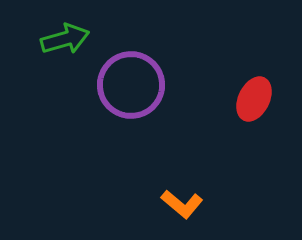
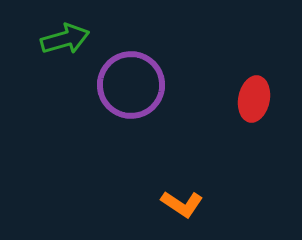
red ellipse: rotated 15 degrees counterclockwise
orange L-shape: rotated 6 degrees counterclockwise
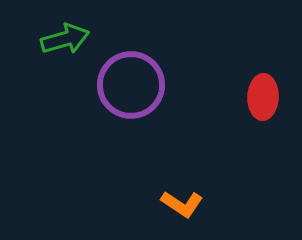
red ellipse: moved 9 px right, 2 px up; rotated 9 degrees counterclockwise
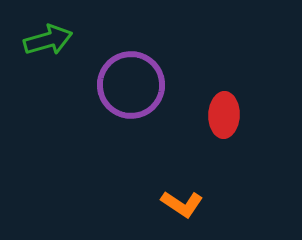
green arrow: moved 17 px left, 1 px down
red ellipse: moved 39 px left, 18 px down
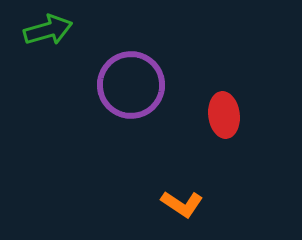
green arrow: moved 10 px up
red ellipse: rotated 9 degrees counterclockwise
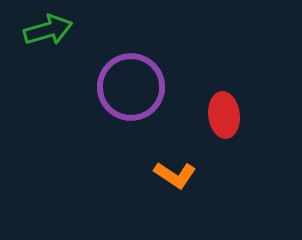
purple circle: moved 2 px down
orange L-shape: moved 7 px left, 29 px up
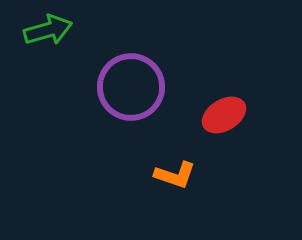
red ellipse: rotated 66 degrees clockwise
orange L-shape: rotated 15 degrees counterclockwise
